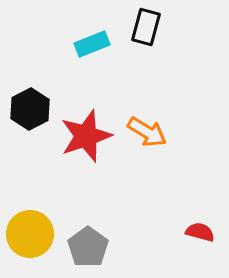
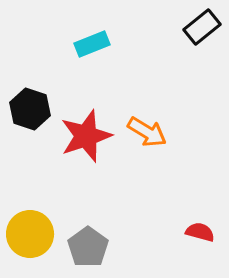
black rectangle: moved 56 px right; rotated 36 degrees clockwise
black hexagon: rotated 15 degrees counterclockwise
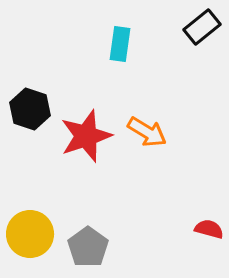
cyan rectangle: moved 28 px right; rotated 60 degrees counterclockwise
red semicircle: moved 9 px right, 3 px up
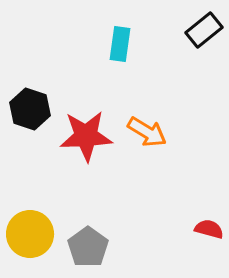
black rectangle: moved 2 px right, 3 px down
red star: rotated 16 degrees clockwise
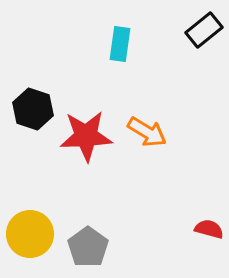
black hexagon: moved 3 px right
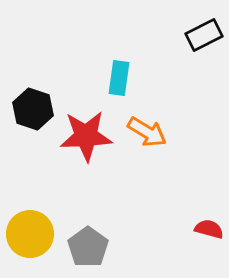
black rectangle: moved 5 px down; rotated 12 degrees clockwise
cyan rectangle: moved 1 px left, 34 px down
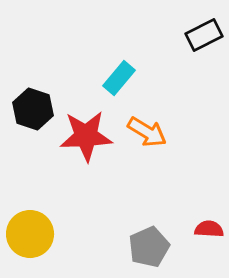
cyan rectangle: rotated 32 degrees clockwise
red semicircle: rotated 12 degrees counterclockwise
gray pentagon: moved 61 px right; rotated 12 degrees clockwise
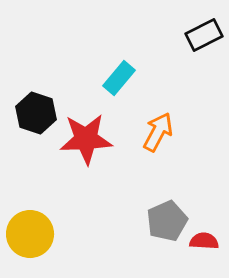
black hexagon: moved 3 px right, 4 px down
orange arrow: moved 11 px right; rotated 93 degrees counterclockwise
red star: moved 3 px down
red semicircle: moved 5 px left, 12 px down
gray pentagon: moved 18 px right, 26 px up
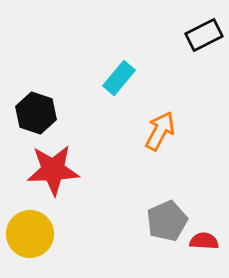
orange arrow: moved 2 px right, 1 px up
red star: moved 33 px left, 31 px down
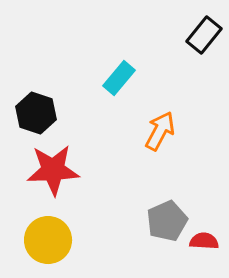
black rectangle: rotated 24 degrees counterclockwise
yellow circle: moved 18 px right, 6 px down
